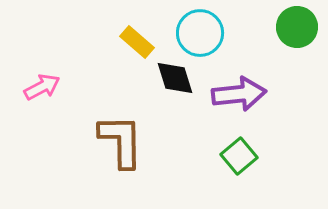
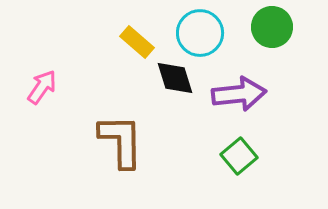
green circle: moved 25 px left
pink arrow: rotated 27 degrees counterclockwise
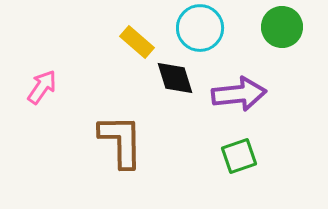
green circle: moved 10 px right
cyan circle: moved 5 px up
green square: rotated 21 degrees clockwise
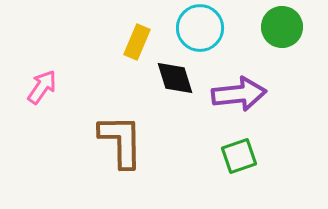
yellow rectangle: rotated 72 degrees clockwise
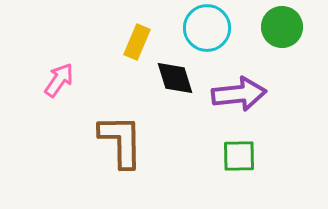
cyan circle: moved 7 px right
pink arrow: moved 17 px right, 7 px up
green square: rotated 18 degrees clockwise
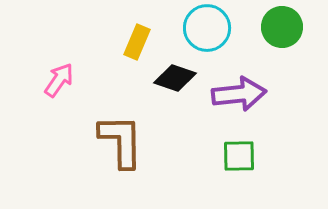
black diamond: rotated 54 degrees counterclockwise
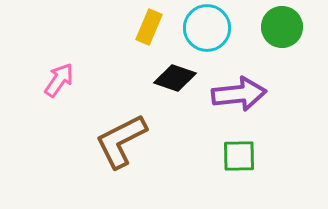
yellow rectangle: moved 12 px right, 15 px up
brown L-shape: rotated 116 degrees counterclockwise
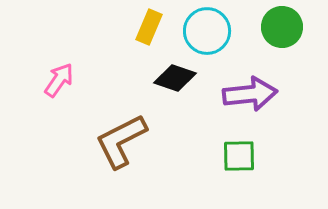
cyan circle: moved 3 px down
purple arrow: moved 11 px right
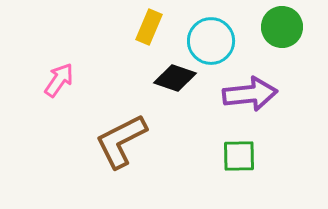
cyan circle: moved 4 px right, 10 px down
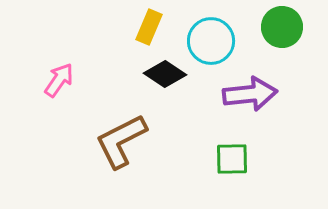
black diamond: moved 10 px left, 4 px up; rotated 15 degrees clockwise
green square: moved 7 px left, 3 px down
